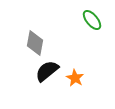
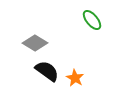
gray diamond: rotated 70 degrees counterclockwise
black semicircle: rotated 75 degrees clockwise
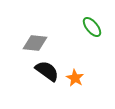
green ellipse: moved 7 px down
gray diamond: rotated 25 degrees counterclockwise
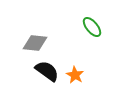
orange star: moved 3 px up
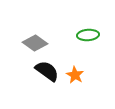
green ellipse: moved 4 px left, 8 px down; rotated 55 degrees counterclockwise
gray diamond: rotated 30 degrees clockwise
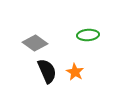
black semicircle: rotated 30 degrees clockwise
orange star: moved 3 px up
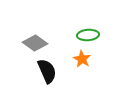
orange star: moved 7 px right, 13 px up
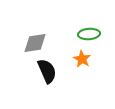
green ellipse: moved 1 px right, 1 px up
gray diamond: rotated 45 degrees counterclockwise
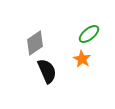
green ellipse: rotated 35 degrees counterclockwise
gray diamond: rotated 25 degrees counterclockwise
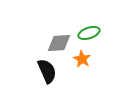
green ellipse: moved 1 px up; rotated 20 degrees clockwise
gray diamond: moved 24 px right; rotated 30 degrees clockwise
